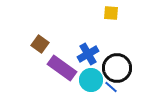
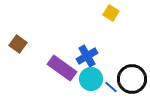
yellow square: rotated 28 degrees clockwise
brown square: moved 22 px left
blue cross: moved 1 px left, 2 px down
black circle: moved 15 px right, 11 px down
cyan circle: moved 1 px up
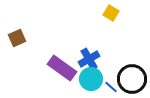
brown square: moved 1 px left, 6 px up; rotated 30 degrees clockwise
blue cross: moved 2 px right, 3 px down
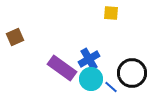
yellow square: rotated 28 degrees counterclockwise
brown square: moved 2 px left, 1 px up
black circle: moved 6 px up
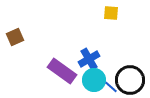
purple rectangle: moved 3 px down
black circle: moved 2 px left, 7 px down
cyan circle: moved 3 px right, 1 px down
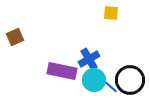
purple rectangle: rotated 24 degrees counterclockwise
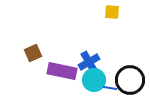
yellow square: moved 1 px right, 1 px up
brown square: moved 18 px right, 16 px down
blue cross: moved 3 px down
blue line: moved 1 px left, 1 px down; rotated 32 degrees counterclockwise
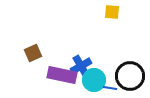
blue cross: moved 8 px left, 4 px down
purple rectangle: moved 4 px down
black circle: moved 4 px up
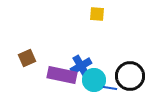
yellow square: moved 15 px left, 2 px down
brown square: moved 6 px left, 5 px down
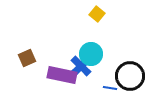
yellow square: rotated 35 degrees clockwise
blue cross: rotated 15 degrees counterclockwise
cyan circle: moved 3 px left, 26 px up
